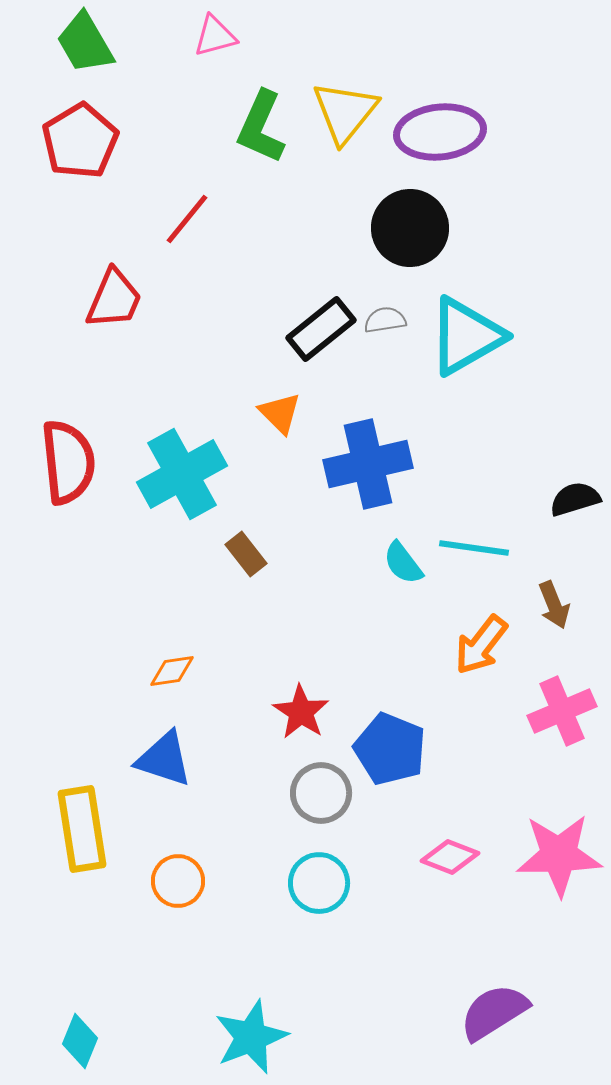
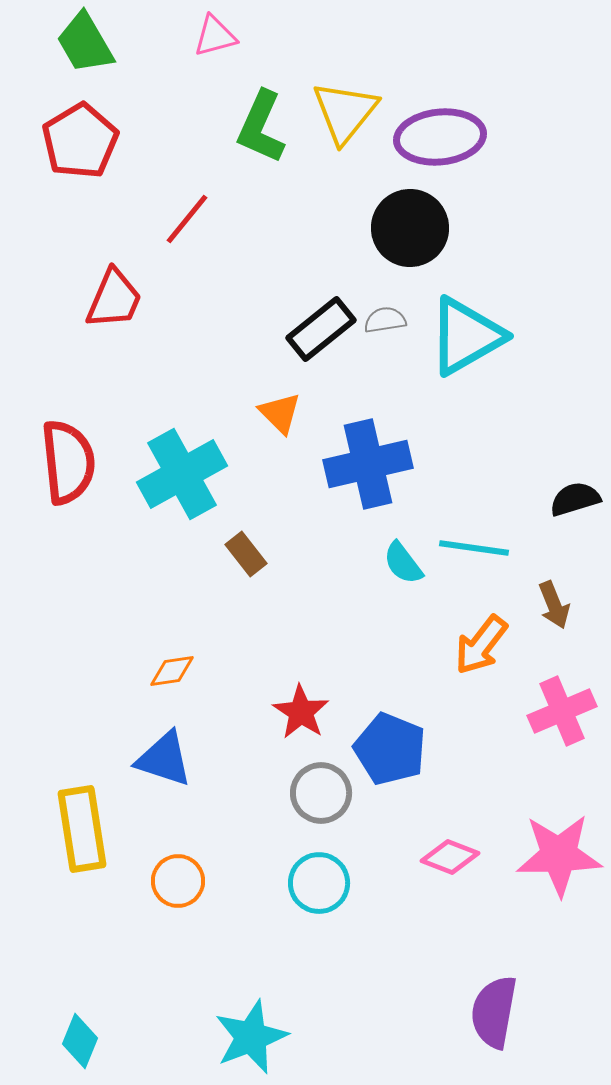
purple ellipse: moved 5 px down
purple semicircle: rotated 48 degrees counterclockwise
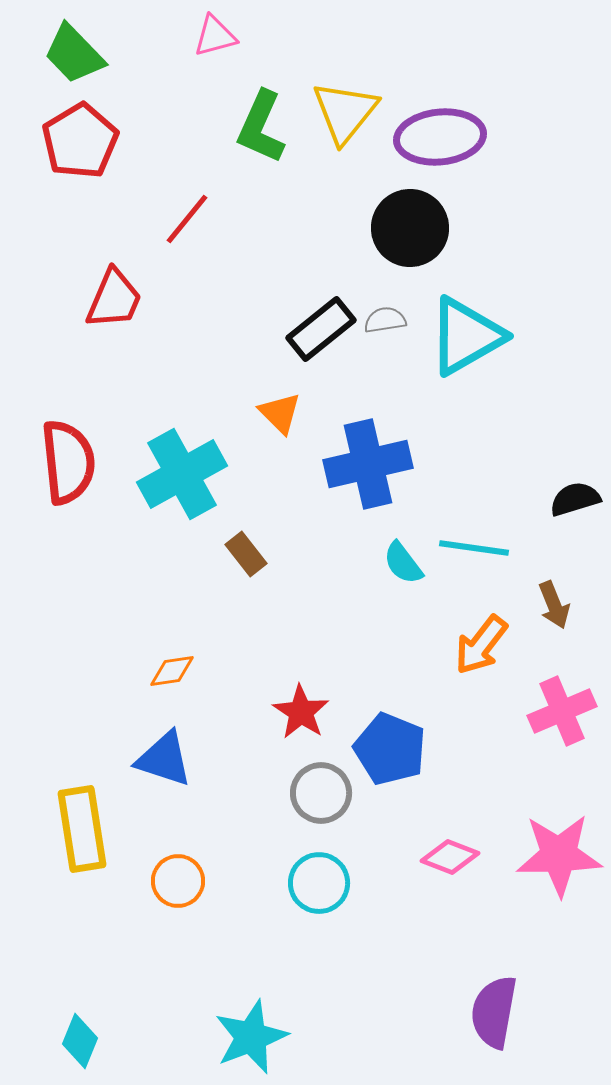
green trapezoid: moved 11 px left, 11 px down; rotated 14 degrees counterclockwise
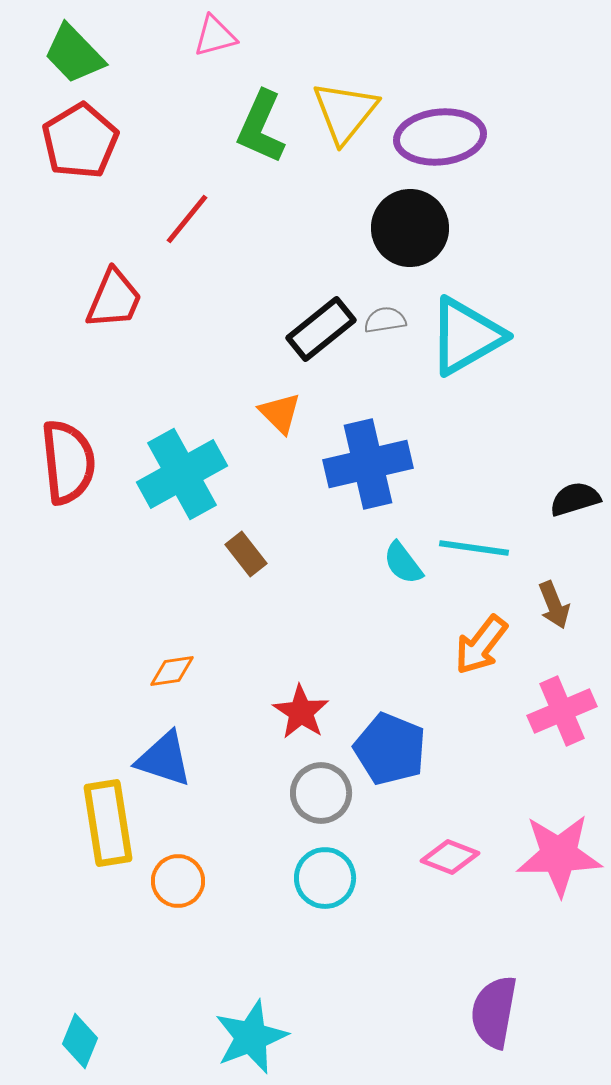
yellow rectangle: moved 26 px right, 6 px up
cyan circle: moved 6 px right, 5 px up
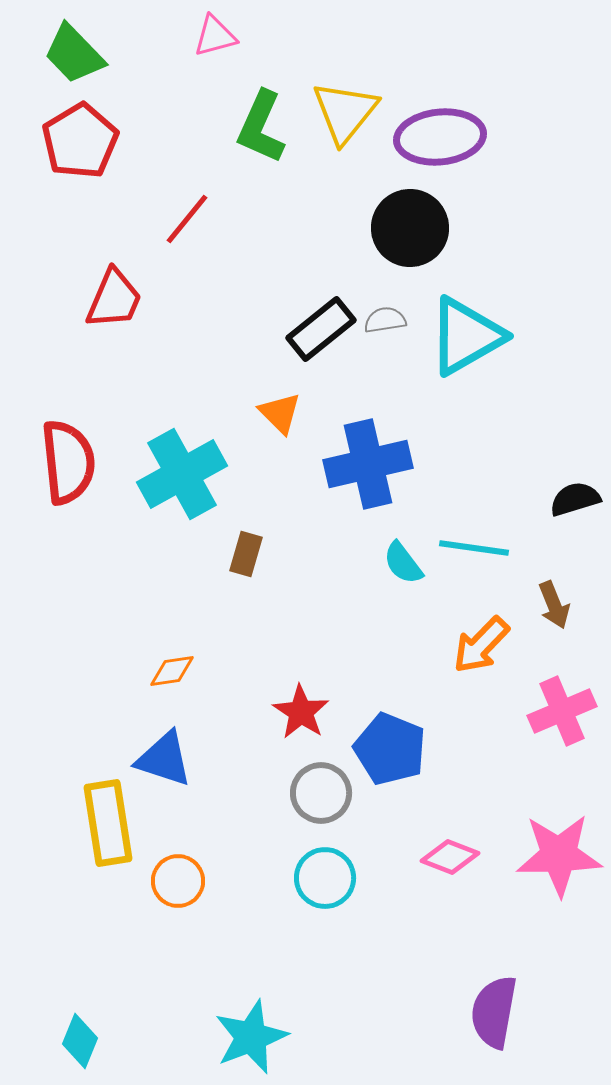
brown rectangle: rotated 54 degrees clockwise
orange arrow: rotated 6 degrees clockwise
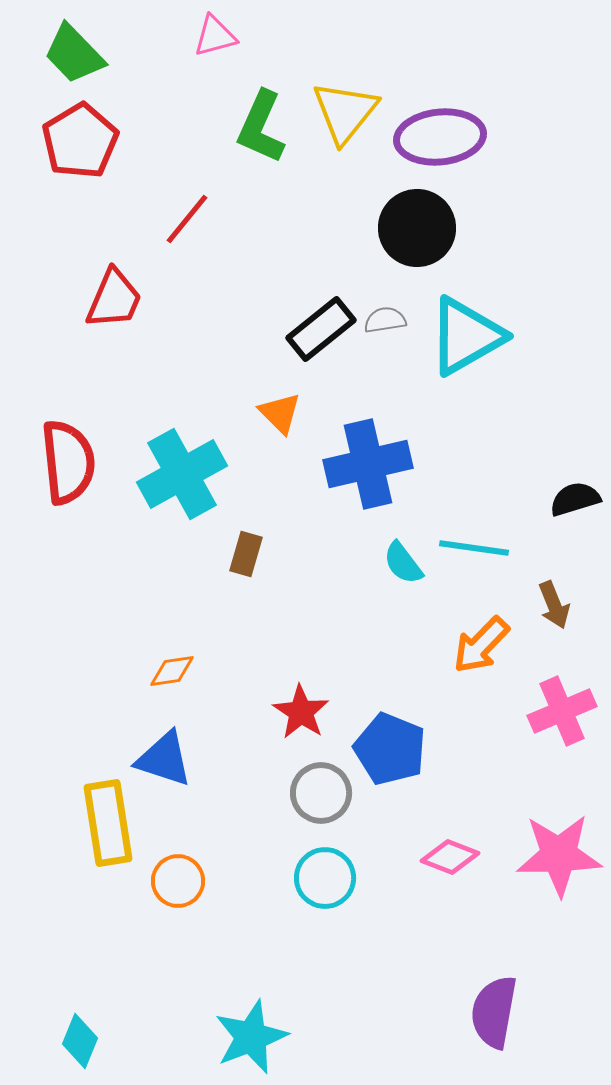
black circle: moved 7 px right
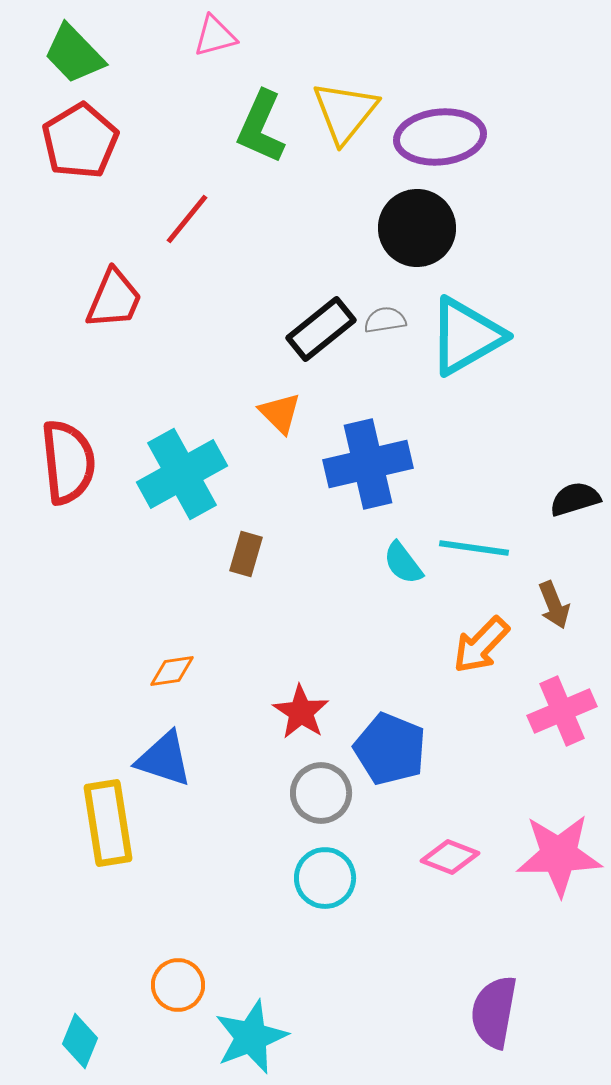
orange circle: moved 104 px down
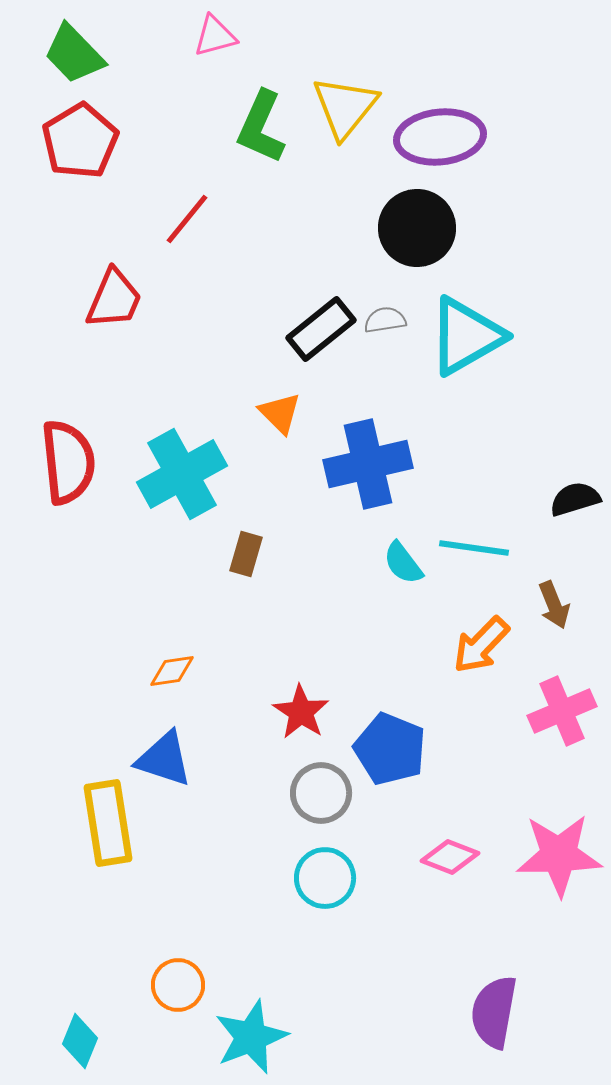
yellow triangle: moved 5 px up
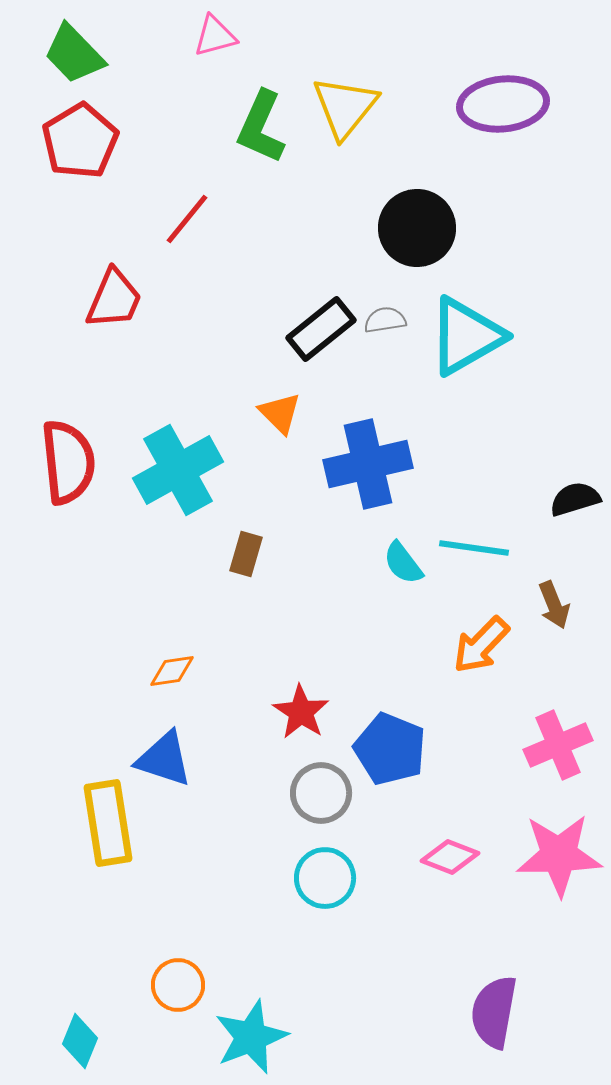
purple ellipse: moved 63 px right, 33 px up
cyan cross: moved 4 px left, 4 px up
pink cross: moved 4 px left, 34 px down
